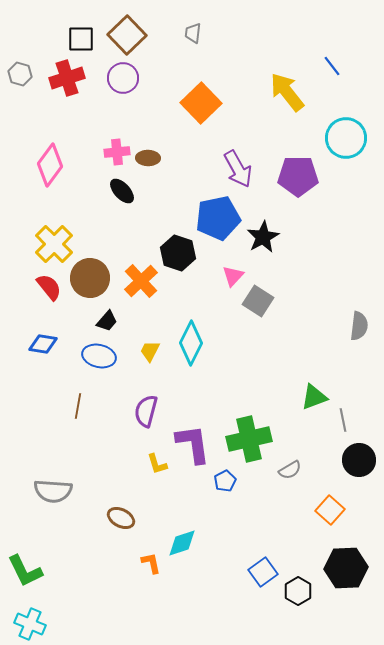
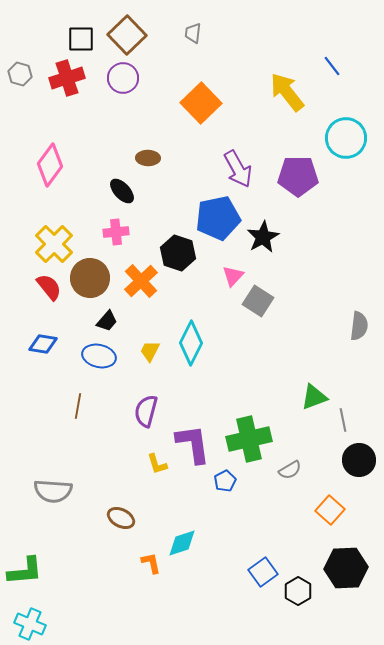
pink cross at (117, 152): moved 1 px left, 80 px down
green L-shape at (25, 571): rotated 69 degrees counterclockwise
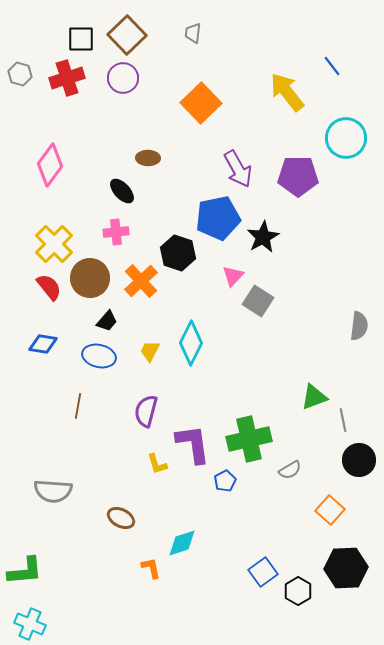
orange L-shape at (151, 563): moved 5 px down
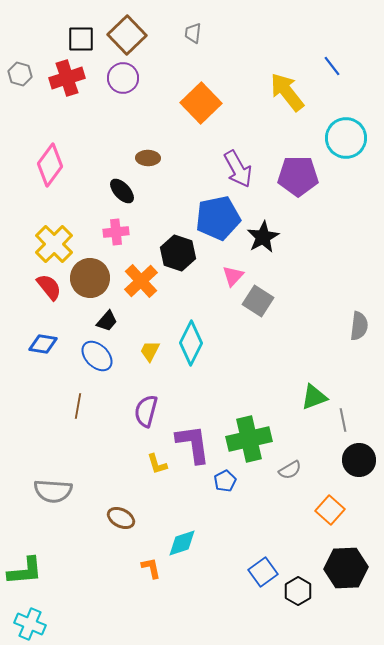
blue ellipse at (99, 356): moved 2 px left; rotated 32 degrees clockwise
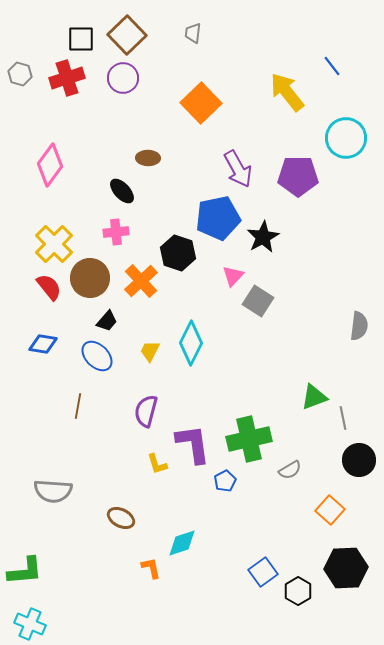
gray line at (343, 420): moved 2 px up
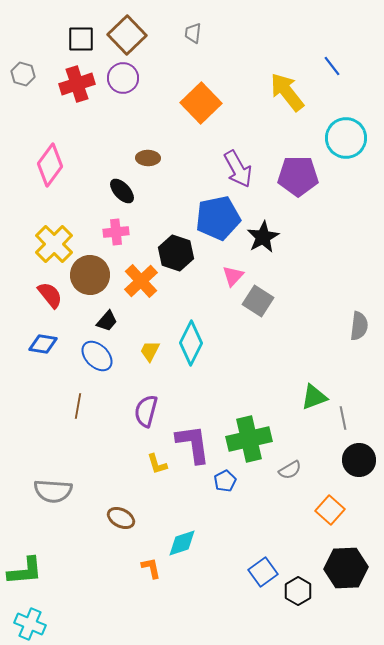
gray hexagon at (20, 74): moved 3 px right
red cross at (67, 78): moved 10 px right, 6 px down
black hexagon at (178, 253): moved 2 px left
brown circle at (90, 278): moved 3 px up
red semicircle at (49, 287): moved 1 px right, 8 px down
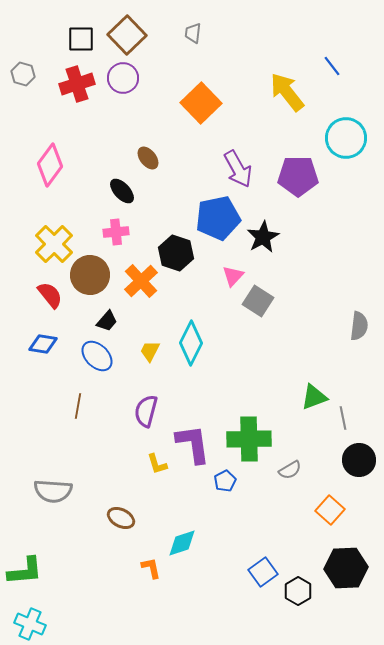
brown ellipse at (148, 158): rotated 50 degrees clockwise
green cross at (249, 439): rotated 12 degrees clockwise
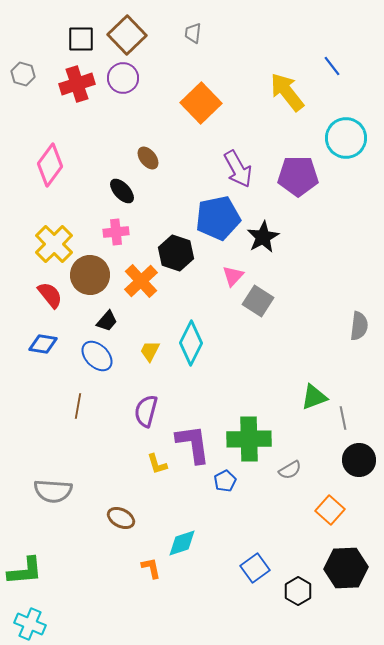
blue square at (263, 572): moved 8 px left, 4 px up
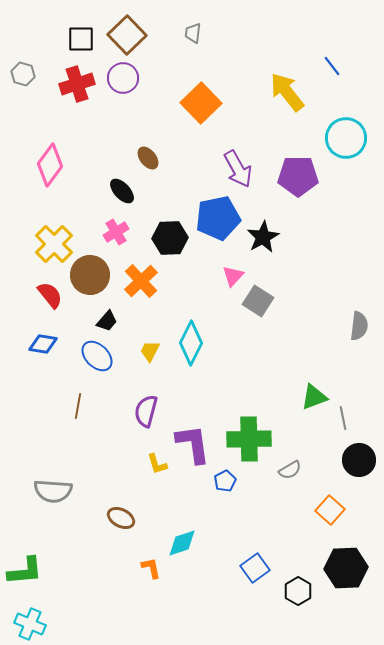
pink cross at (116, 232): rotated 25 degrees counterclockwise
black hexagon at (176, 253): moved 6 px left, 15 px up; rotated 20 degrees counterclockwise
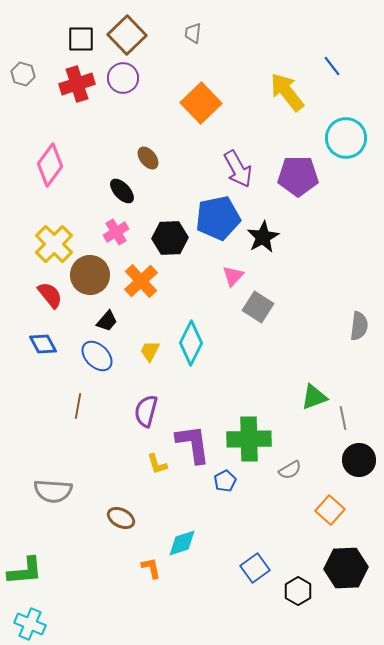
gray square at (258, 301): moved 6 px down
blue diamond at (43, 344): rotated 52 degrees clockwise
